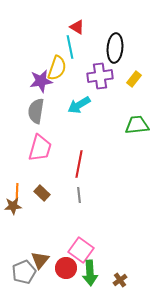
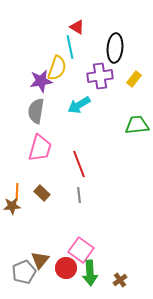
red line: rotated 32 degrees counterclockwise
brown star: moved 1 px left
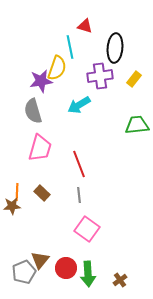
red triangle: moved 8 px right, 1 px up; rotated 14 degrees counterclockwise
gray semicircle: moved 3 px left; rotated 25 degrees counterclockwise
pink square: moved 6 px right, 21 px up
green arrow: moved 2 px left, 1 px down
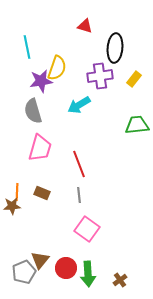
cyan line: moved 43 px left
brown rectangle: rotated 21 degrees counterclockwise
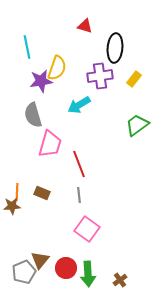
gray semicircle: moved 4 px down
green trapezoid: rotated 30 degrees counterclockwise
pink trapezoid: moved 10 px right, 4 px up
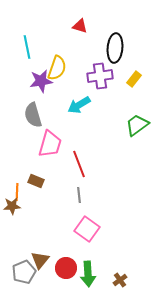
red triangle: moved 5 px left
brown rectangle: moved 6 px left, 12 px up
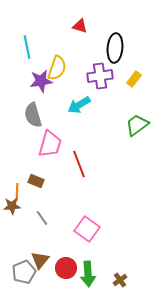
gray line: moved 37 px left, 23 px down; rotated 28 degrees counterclockwise
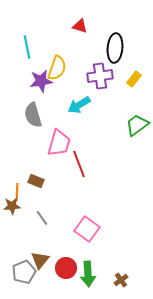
pink trapezoid: moved 9 px right, 1 px up
brown cross: moved 1 px right
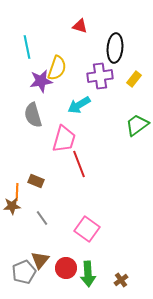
pink trapezoid: moved 5 px right, 4 px up
